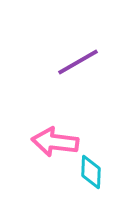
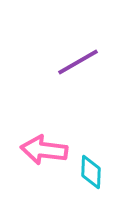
pink arrow: moved 11 px left, 8 px down
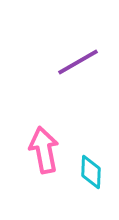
pink arrow: rotated 72 degrees clockwise
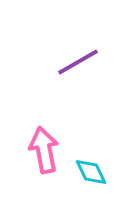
cyan diamond: rotated 28 degrees counterclockwise
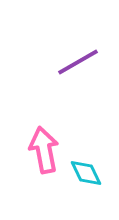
cyan diamond: moved 5 px left, 1 px down
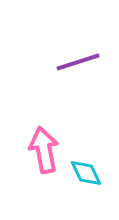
purple line: rotated 12 degrees clockwise
